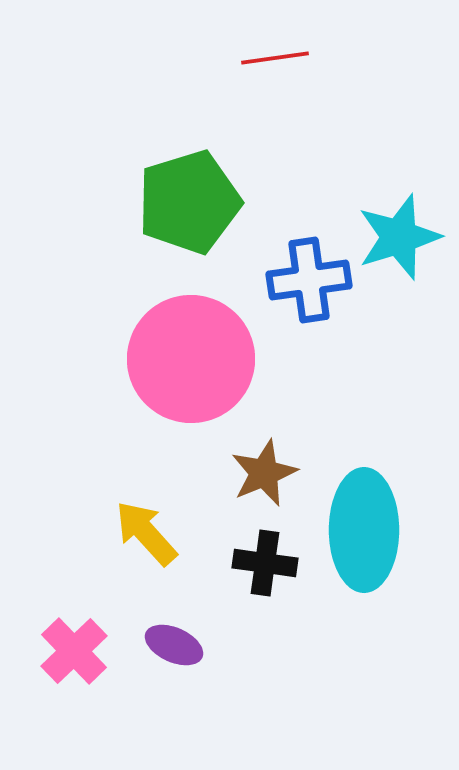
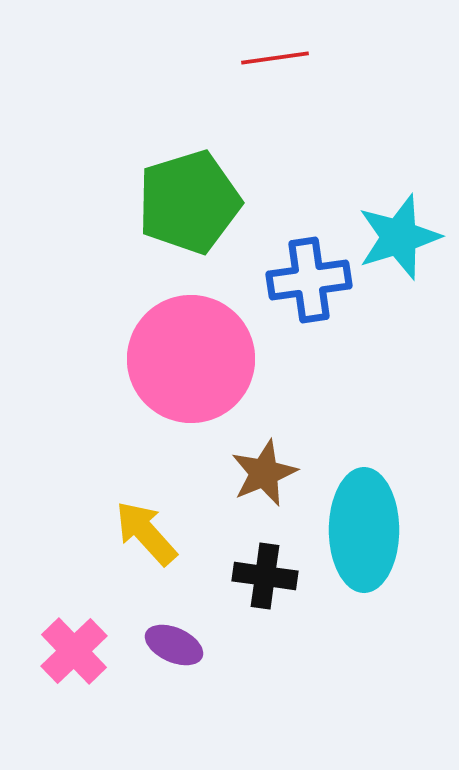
black cross: moved 13 px down
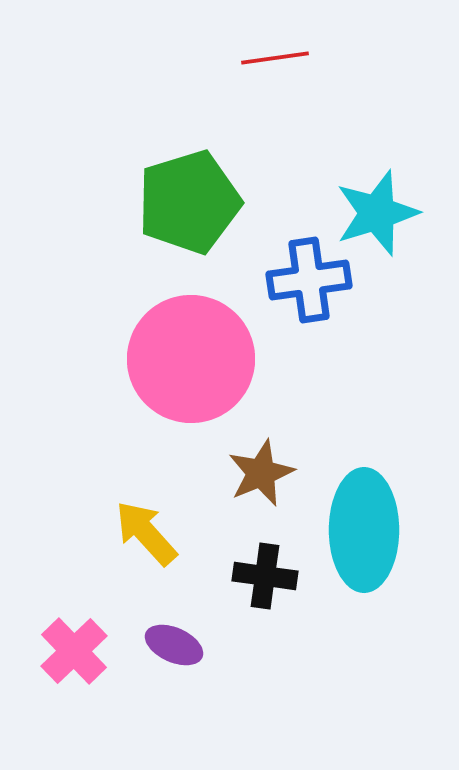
cyan star: moved 22 px left, 24 px up
brown star: moved 3 px left
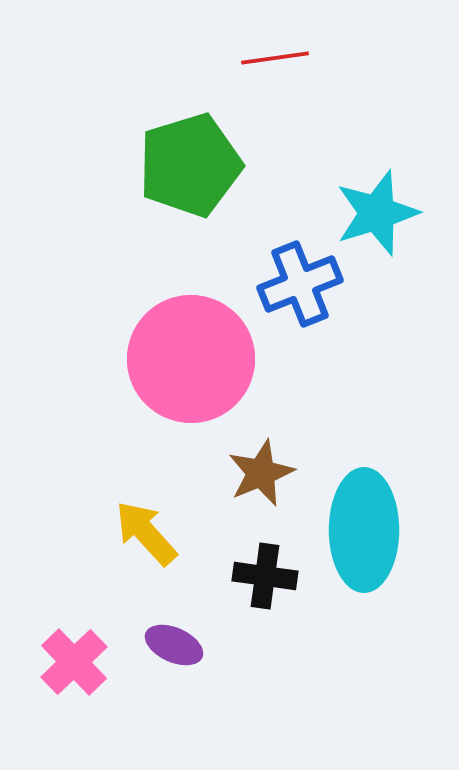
green pentagon: moved 1 px right, 37 px up
blue cross: moved 9 px left, 4 px down; rotated 14 degrees counterclockwise
pink cross: moved 11 px down
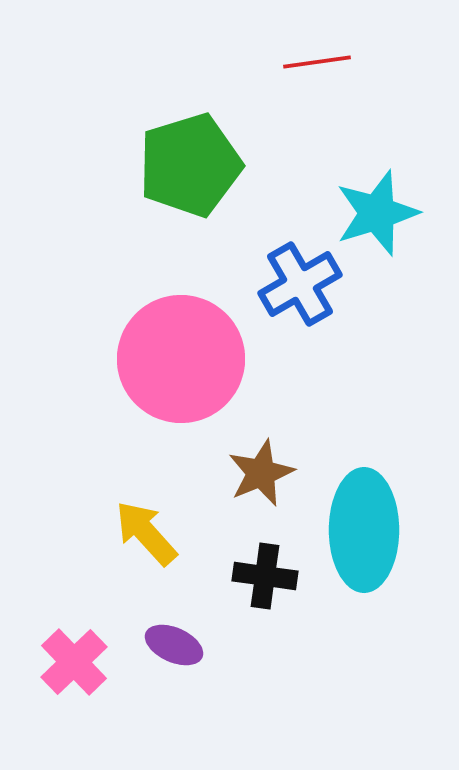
red line: moved 42 px right, 4 px down
blue cross: rotated 8 degrees counterclockwise
pink circle: moved 10 px left
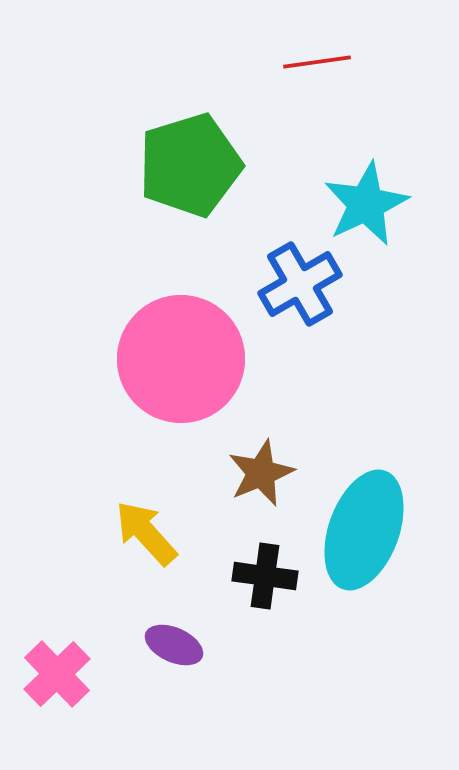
cyan star: moved 11 px left, 9 px up; rotated 8 degrees counterclockwise
cyan ellipse: rotated 20 degrees clockwise
pink cross: moved 17 px left, 12 px down
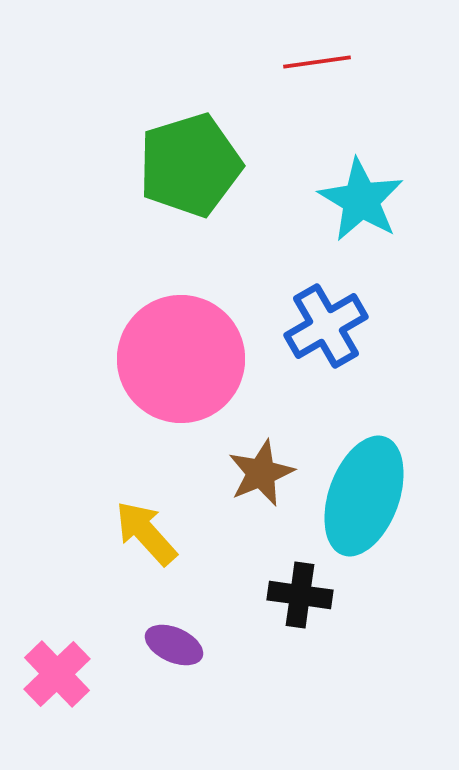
cyan star: moved 5 px left, 4 px up; rotated 16 degrees counterclockwise
blue cross: moved 26 px right, 42 px down
cyan ellipse: moved 34 px up
black cross: moved 35 px right, 19 px down
